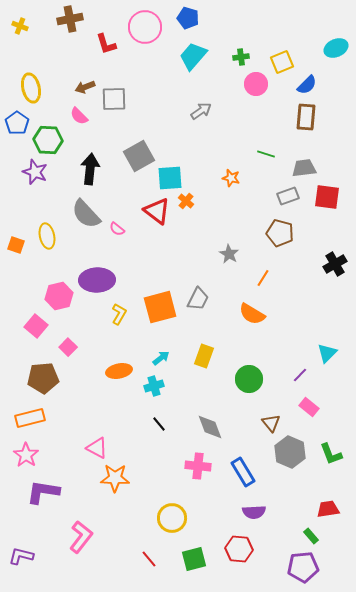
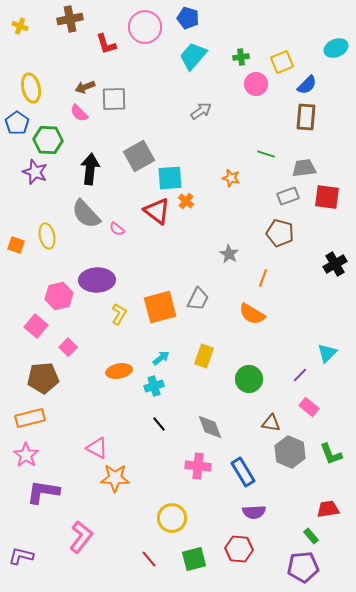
pink semicircle at (79, 116): moved 3 px up
orange line at (263, 278): rotated 12 degrees counterclockwise
brown triangle at (271, 423): rotated 42 degrees counterclockwise
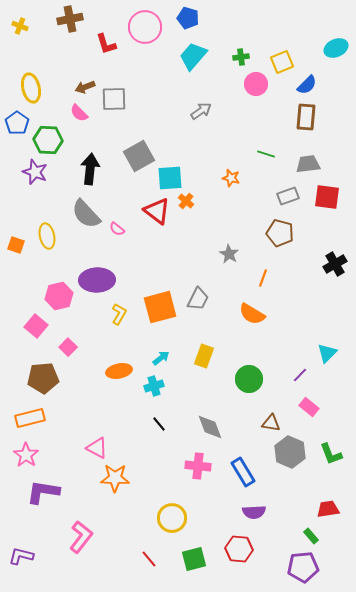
gray trapezoid at (304, 168): moved 4 px right, 4 px up
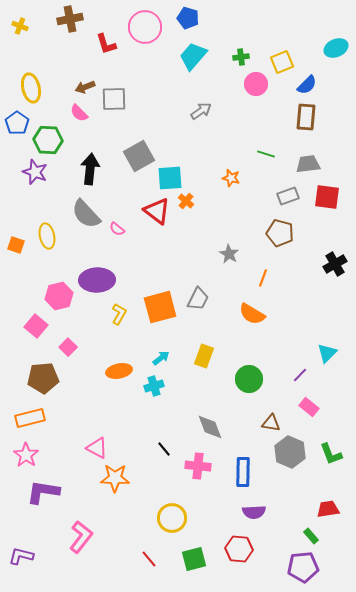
black line at (159, 424): moved 5 px right, 25 px down
blue rectangle at (243, 472): rotated 32 degrees clockwise
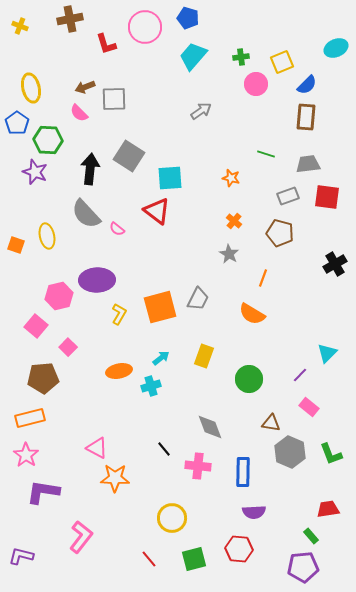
gray square at (139, 156): moved 10 px left; rotated 28 degrees counterclockwise
orange cross at (186, 201): moved 48 px right, 20 px down
cyan cross at (154, 386): moved 3 px left
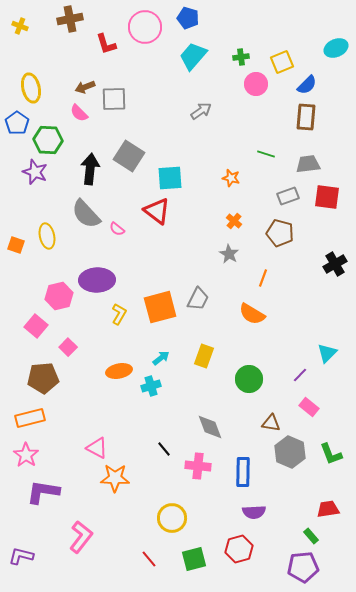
red hexagon at (239, 549): rotated 20 degrees counterclockwise
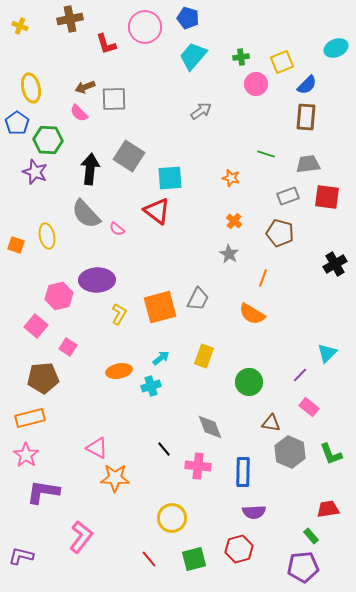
pink square at (68, 347): rotated 12 degrees counterclockwise
green circle at (249, 379): moved 3 px down
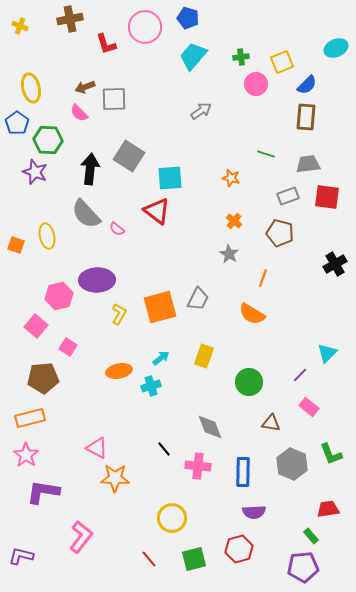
gray hexagon at (290, 452): moved 2 px right, 12 px down
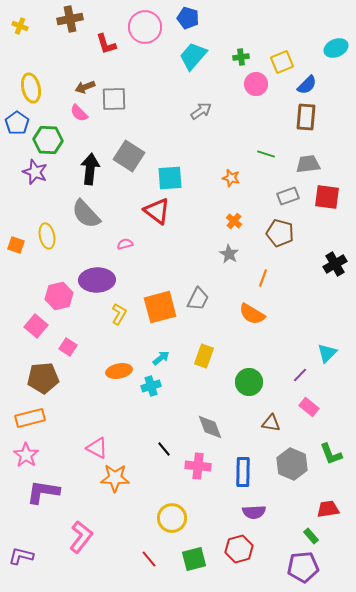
pink semicircle at (117, 229): moved 8 px right, 15 px down; rotated 126 degrees clockwise
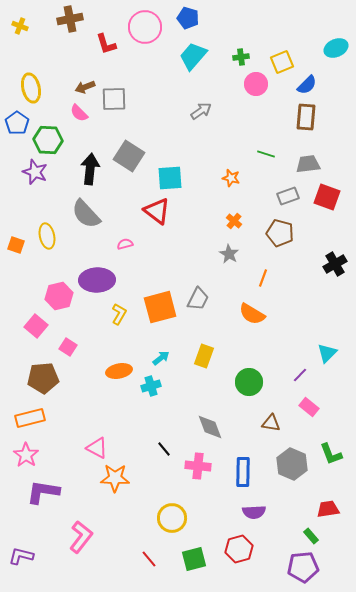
red square at (327, 197): rotated 12 degrees clockwise
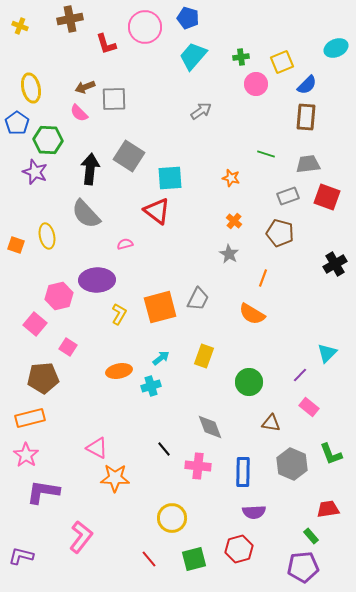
pink square at (36, 326): moved 1 px left, 2 px up
